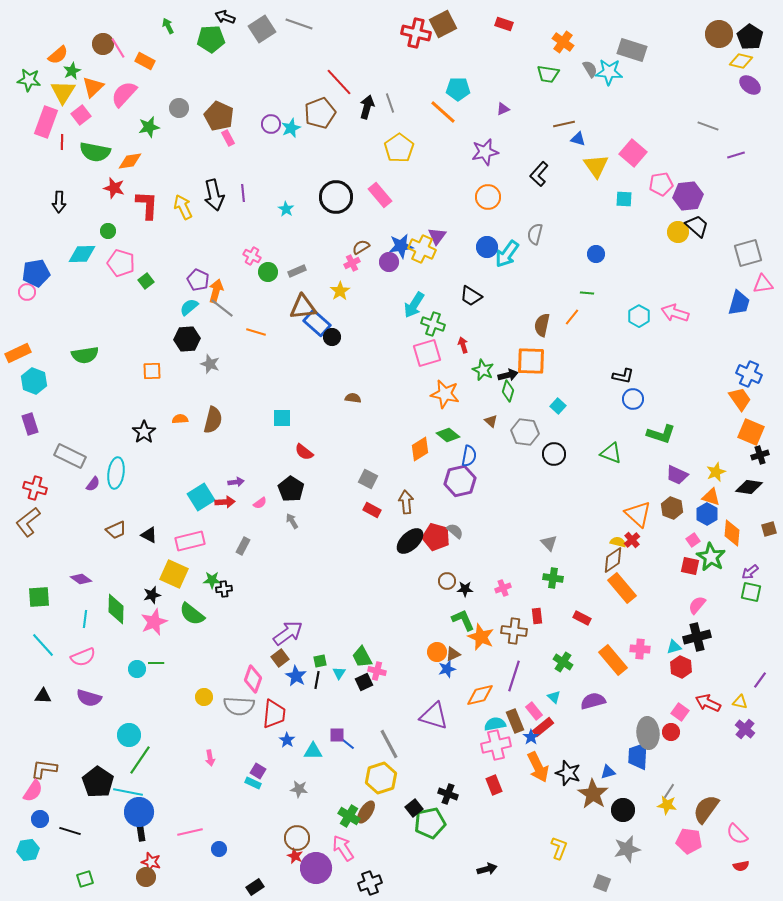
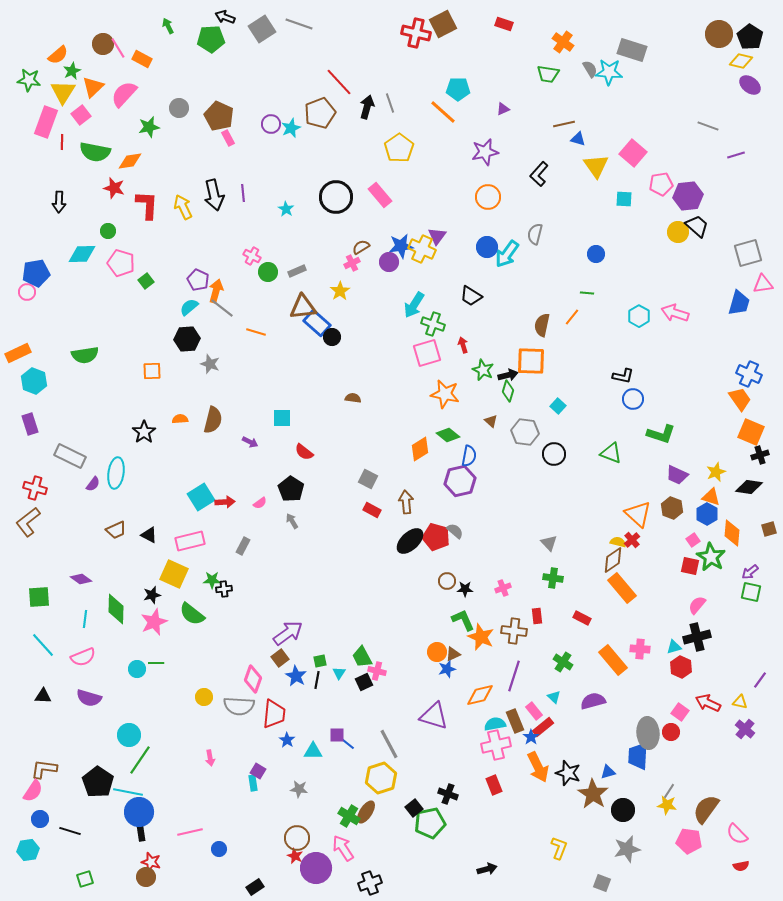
orange rectangle at (145, 61): moved 3 px left, 2 px up
purple arrow at (236, 482): moved 14 px right, 40 px up; rotated 35 degrees clockwise
cyan rectangle at (253, 783): rotated 56 degrees clockwise
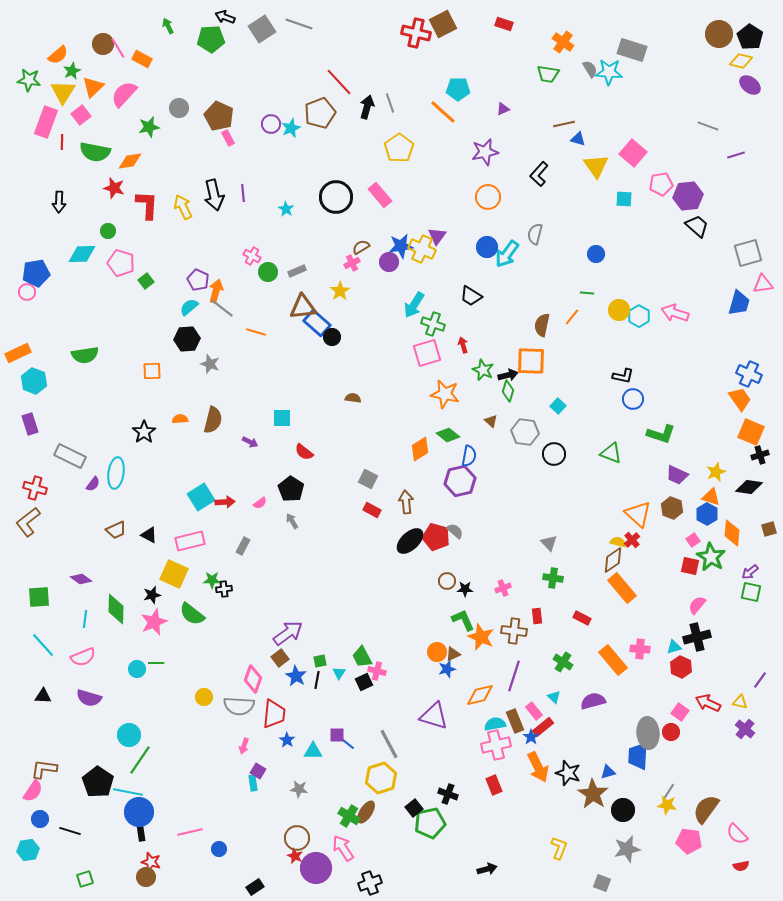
yellow circle at (678, 232): moved 59 px left, 78 px down
pink arrow at (210, 758): moved 34 px right, 12 px up; rotated 28 degrees clockwise
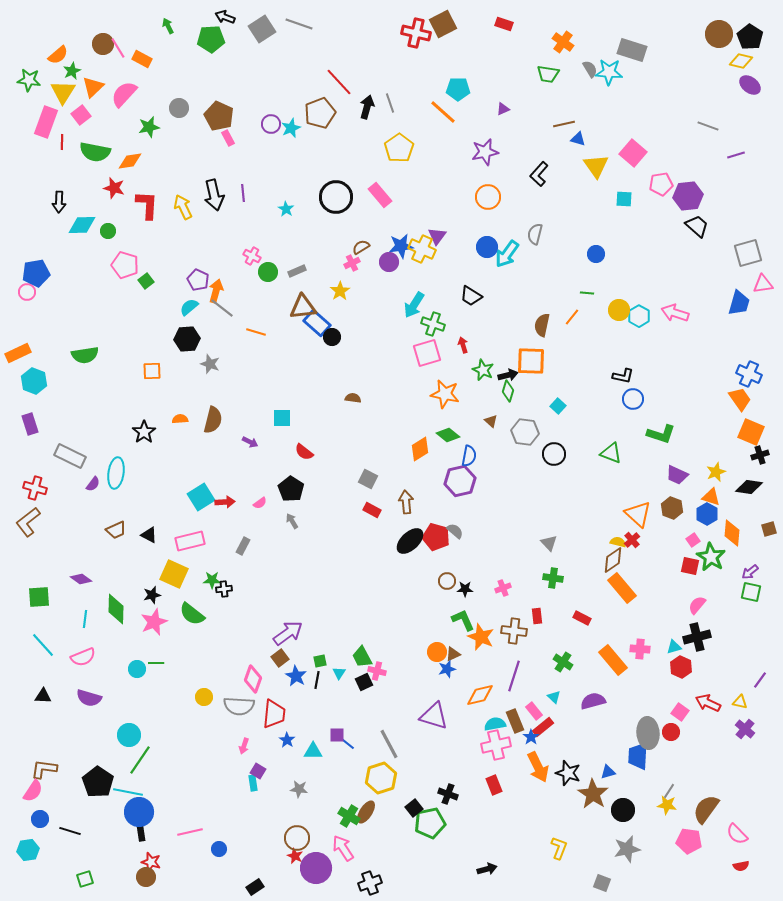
cyan diamond at (82, 254): moved 29 px up
pink pentagon at (121, 263): moved 4 px right, 2 px down
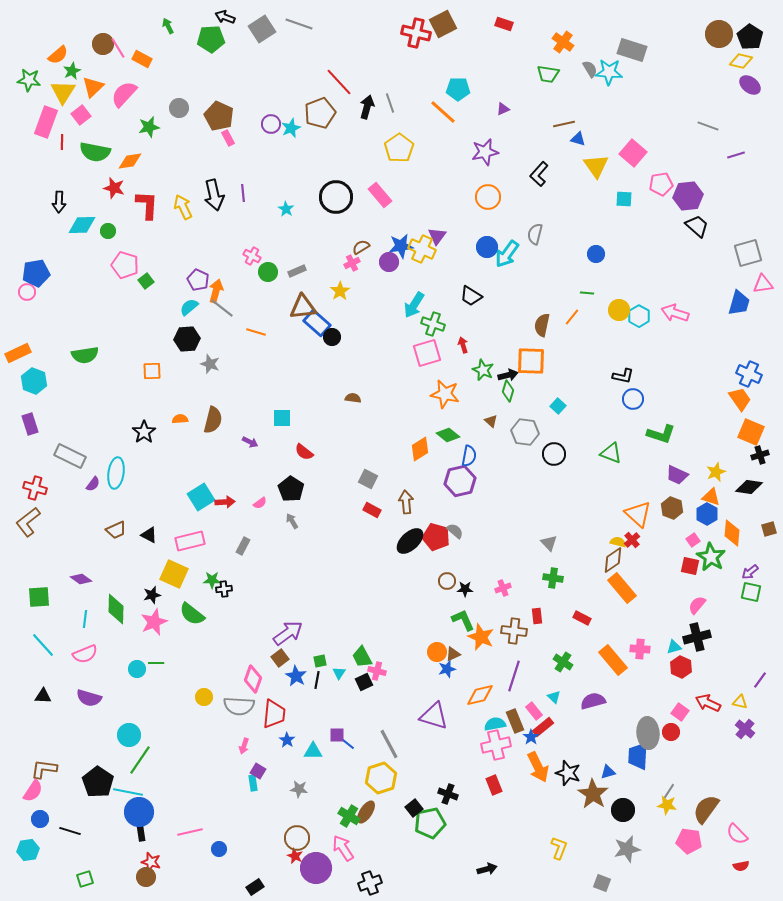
pink semicircle at (83, 657): moved 2 px right, 3 px up
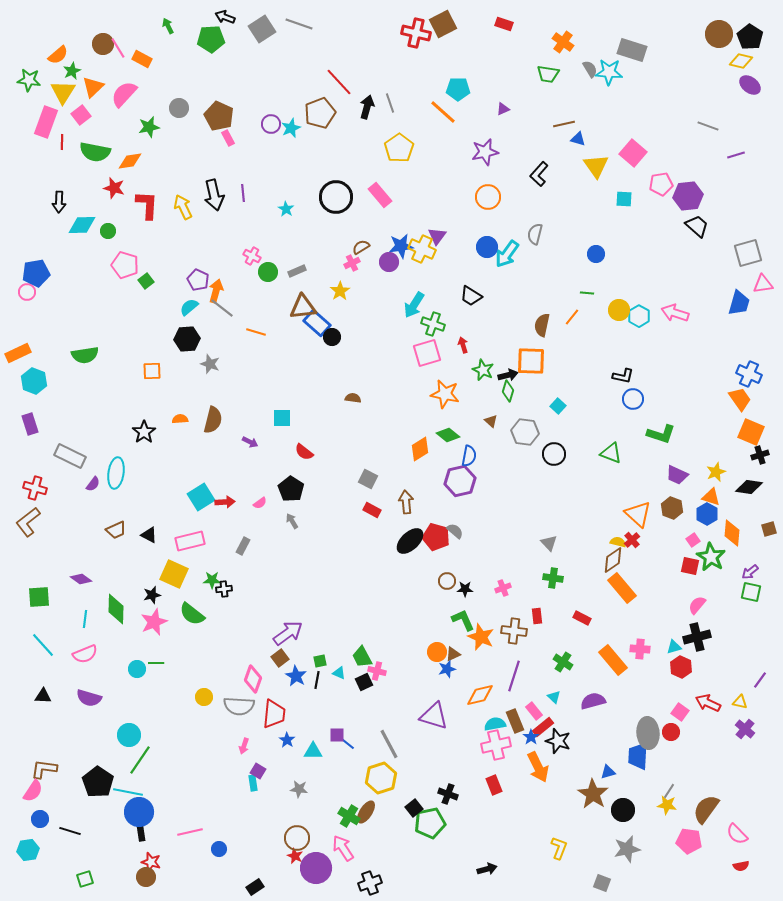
cyan triangle at (339, 673): rotated 40 degrees counterclockwise
black star at (568, 773): moved 10 px left, 32 px up
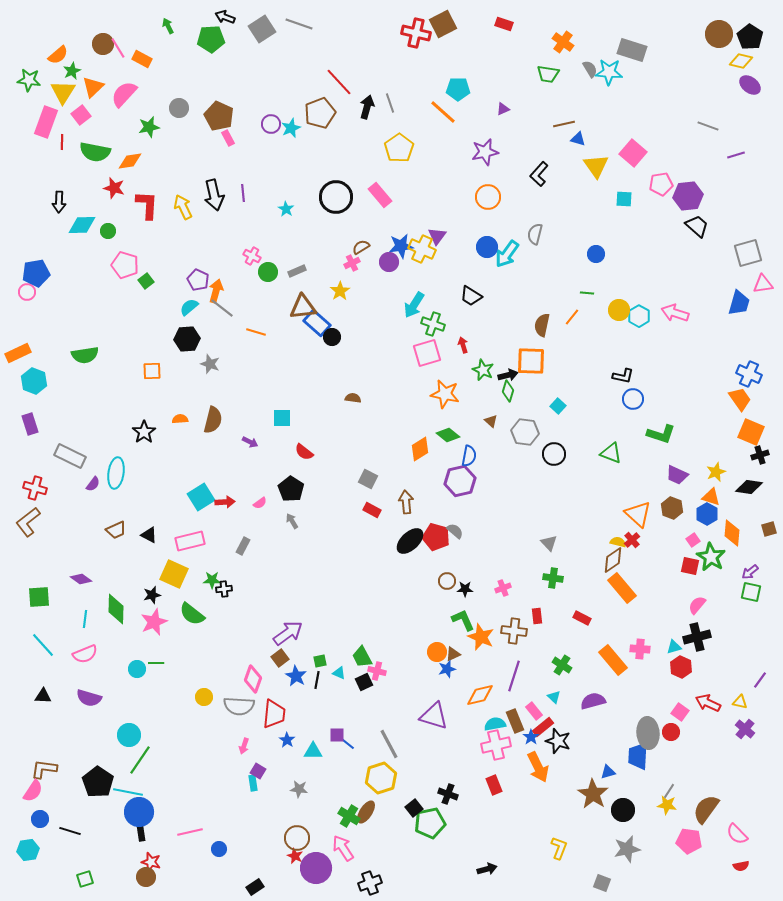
green cross at (563, 662): moved 1 px left, 3 px down
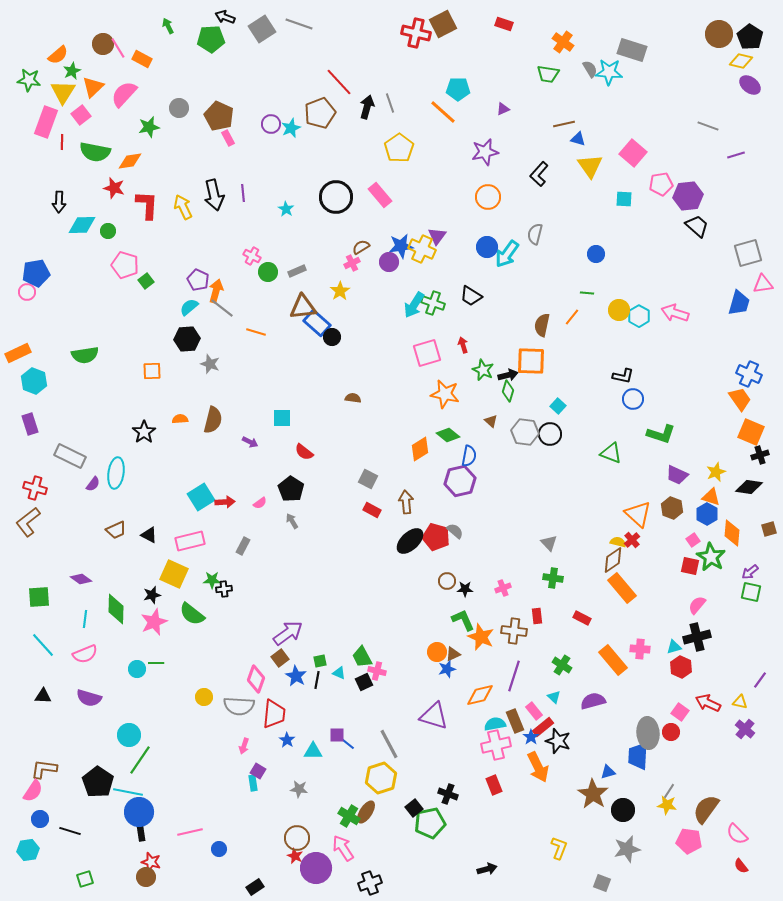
yellow triangle at (596, 166): moved 6 px left
green cross at (433, 324): moved 21 px up
black circle at (554, 454): moved 4 px left, 20 px up
pink diamond at (253, 679): moved 3 px right
red semicircle at (741, 866): rotated 63 degrees clockwise
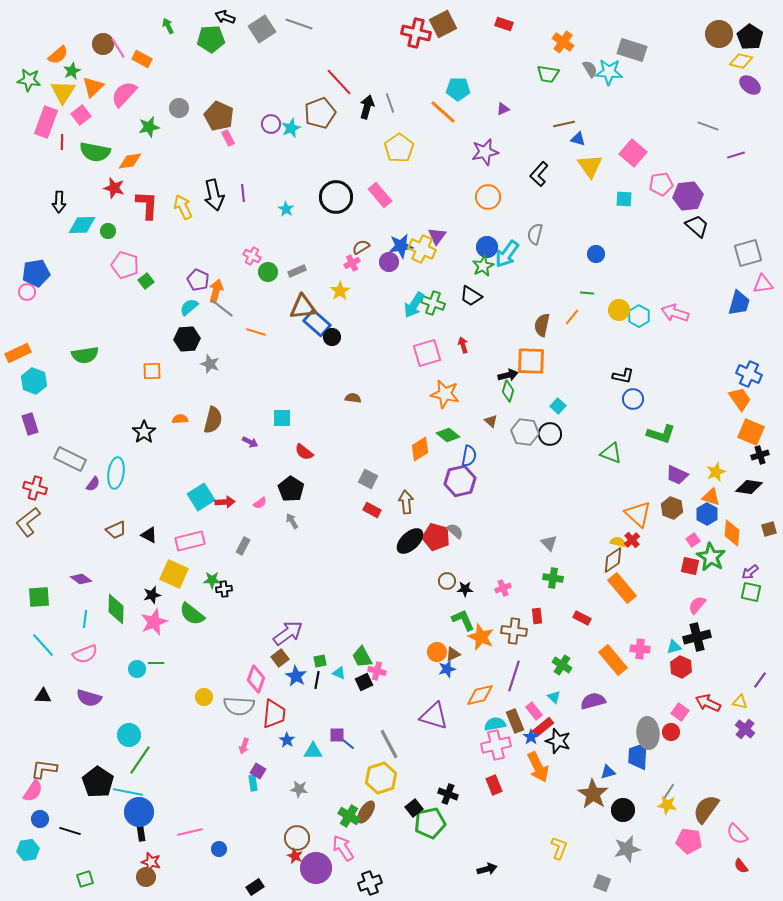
green star at (483, 370): moved 104 px up; rotated 20 degrees clockwise
gray rectangle at (70, 456): moved 3 px down
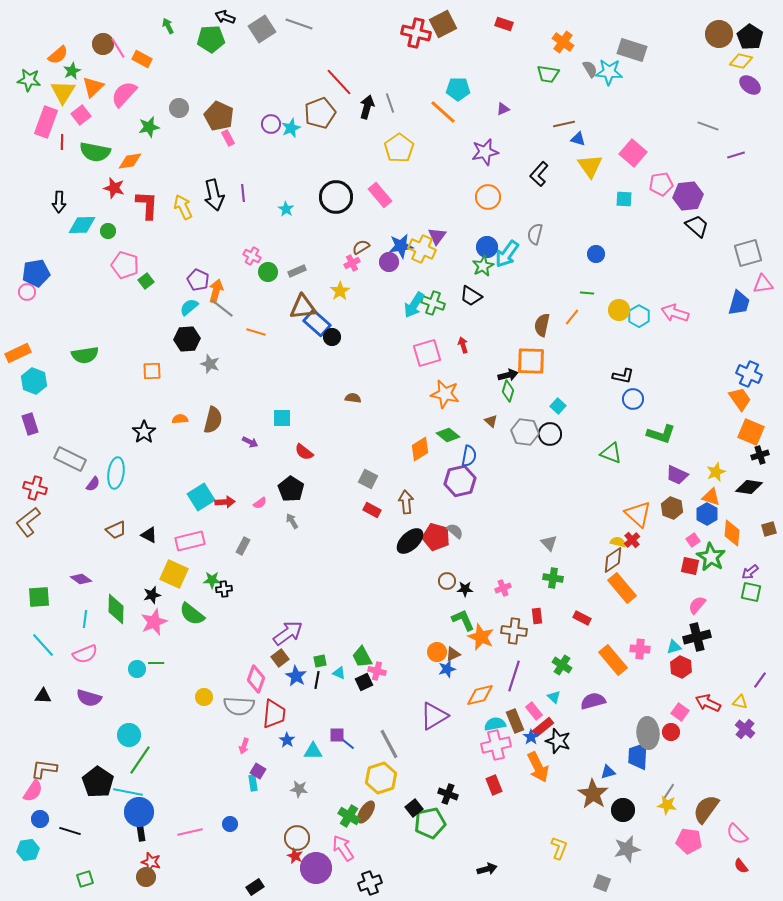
purple triangle at (434, 716): rotated 48 degrees counterclockwise
blue circle at (219, 849): moved 11 px right, 25 px up
